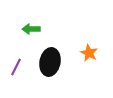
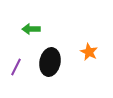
orange star: moved 1 px up
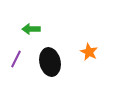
black ellipse: rotated 24 degrees counterclockwise
purple line: moved 8 px up
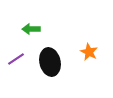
purple line: rotated 30 degrees clockwise
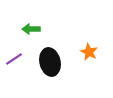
purple line: moved 2 px left
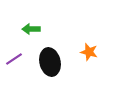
orange star: rotated 12 degrees counterclockwise
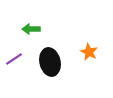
orange star: rotated 12 degrees clockwise
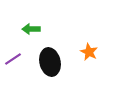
purple line: moved 1 px left
